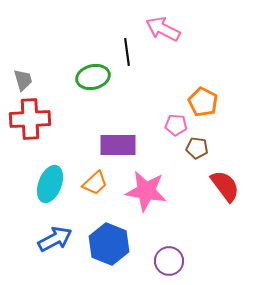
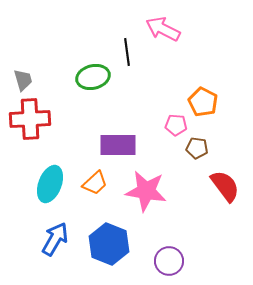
blue arrow: rotated 32 degrees counterclockwise
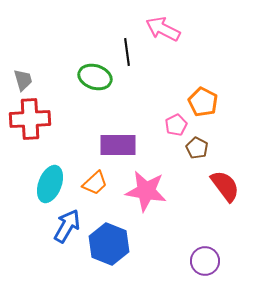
green ellipse: moved 2 px right; rotated 32 degrees clockwise
pink pentagon: rotated 30 degrees counterclockwise
brown pentagon: rotated 20 degrees clockwise
blue arrow: moved 12 px right, 13 px up
purple circle: moved 36 px right
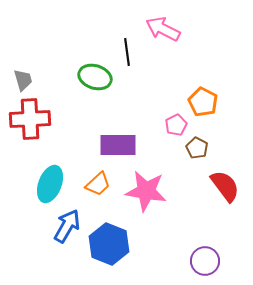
orange trapezoid: moved 3 px right, 1 px down
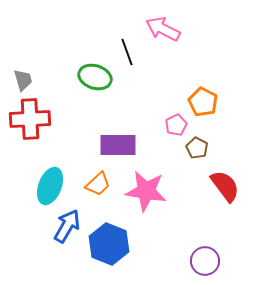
black line: rotated 12 degrees counterclockwise
cyan ellipse: moved 2 px down
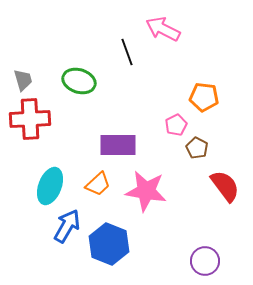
green ellipse: moved 16 px left, 4 px down
orange pentagon: moved 1 px right, 5 px up; rotated 20 degrees counterclockwise
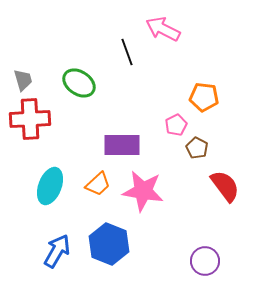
green ellipse: moved 2 px down; rotated 16 degrees clockwise
purple rectangle: moved 4 px right
pink star: moved 3 px left
blue arrow: moved 10 px left, 25 px down
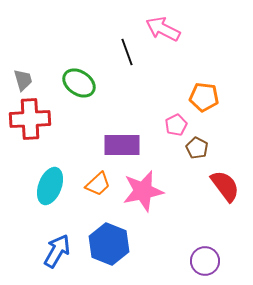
pink star: rotated 21 degrees counterclockwise
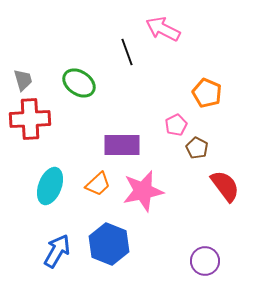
orange pentagon: moved 3 px right, 4 px up; rotated 16 degrees clockwise
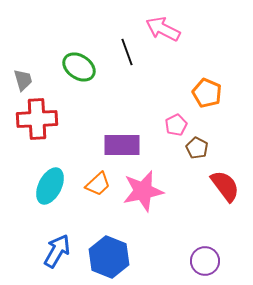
green ellipse: moved 16 px up
red cross: moved 7 px right
cyan ellipse: rotated 6 degrees clockwise
blue hexagon: moved 13 px down
